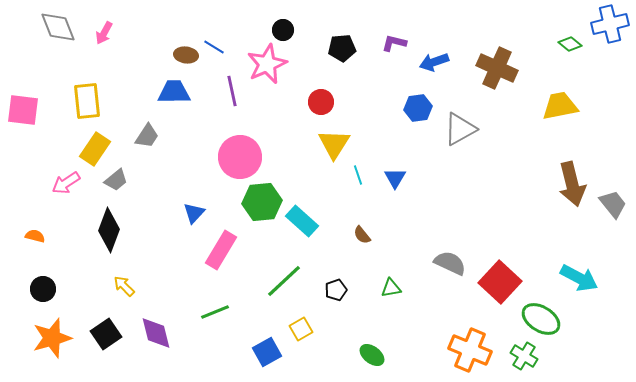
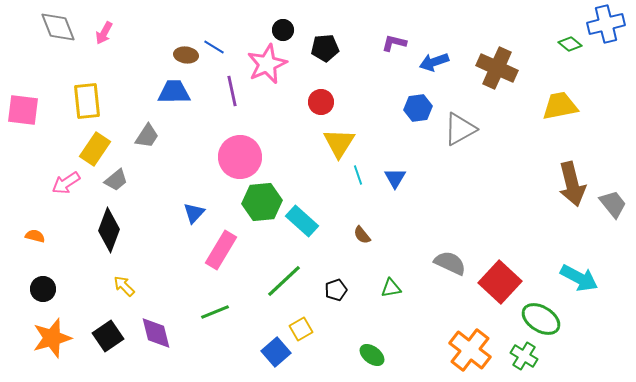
blue cross at (610, 24): moved 4 px left
black pentagon at (342, 48): moved 17 px left
yellow triangle at (334, 144): moved 5 px right, 1 px up
black square at (106, 334): moved 2 px right, 2 px down
orange cross at (470, 350): rotated 15 degrees clockwise
blue square at (267, 352): moved 9 px right; rotated 12 degrees counterclockwise
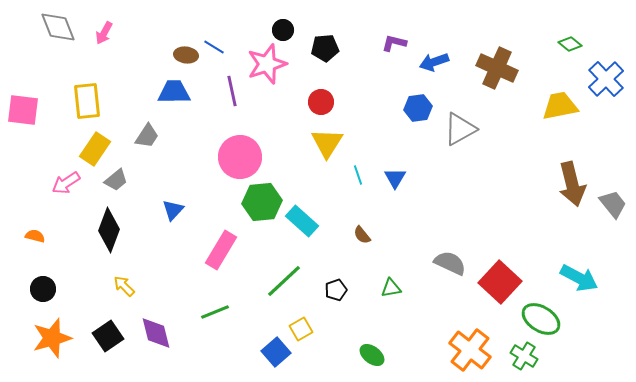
blue cross at (606, 24): moved 55 px down; rotated 30 degrees counterclockwise
pink star at (267, 64): rotated 6 degrees clockwise
yellow triangle at (339, 143): moved 12 px left
blue triangle at (194, 213): moved 21 px left, 3 px up
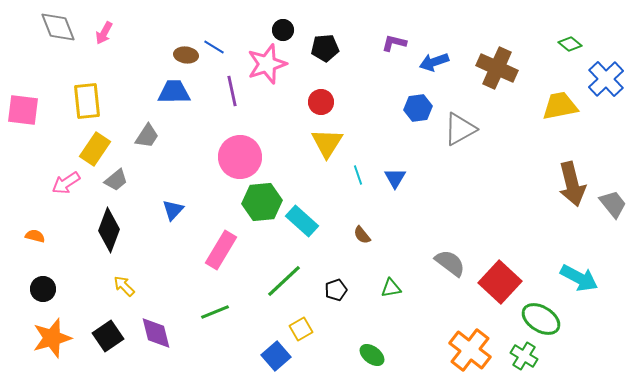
gray semicircle at (450, 263): rotated 12 degrees clockwise
blue square at (276, 352): moved 4 px down
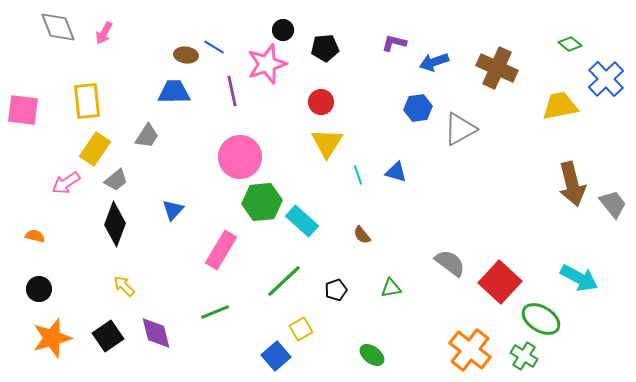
blue triangle at (395, 178): moved 1 px right, 6 px up; rotated 45 degrees counterclockwise
black diamond at (109, 230): moved 6 px right, 6 px up
black circle at (43, 289): moved 4 px left
